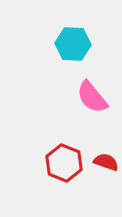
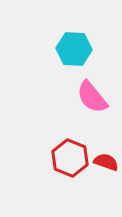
cyan hexagon: moved 1 px right, 5 px down
red hexagon: moved 6 px right, 5 px up
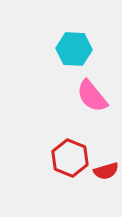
pink semicircle: moved 1 px up
red semicircle: moved 9 px down; rotated 145 degrees clockwise
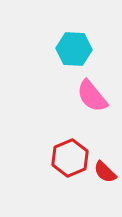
red hexagon: rotated 15 degrees clockwise
red semicircle: moved 1 px left, 1 px down; rotated 60 degrees clockwise
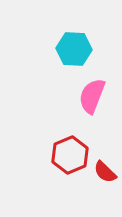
pink semicircle: rotated 60 degrees clockwise
red hexagon: moved 3 px up
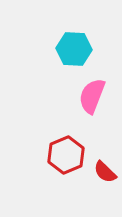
red hexagon: moved 4 px left
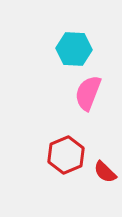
pink semicircle: moved 4 px left, 3 px up
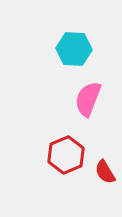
pink semicircle: moved 6 px down
red semicircle: rotated 15 degrees clockwise
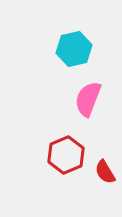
cyan hexagon: rotated 16 degrees counterclockwise
